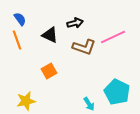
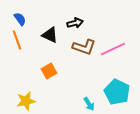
pink line: moved 12 px down
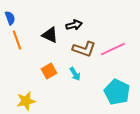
blue semicircle: moved 10 px left, 1 px up; rotated 16 degrees clockwise
black arrow: moved 1 px left, 2 px down
brown L-shape: moved 2 px down
cyan arrow: moved 14 px left, 30 px up
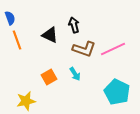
black arrow: rotated 91 degrees counterclockwise
orange square: moved 6 px down
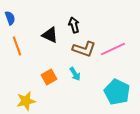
orange line: moved 6 px down
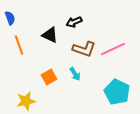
black arrow: moved 3 px up; rotated 98 degrees counterclockwise
orange line: moved 2 px right, 1 px up
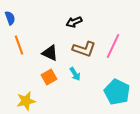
black triangle: moved 18 px down
pink line: moved 3 px up; rotated 40 degrees counterclockwise
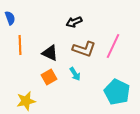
orange line: moved 1 px right; rotated 18 degrees clockwise
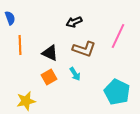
pink line: moved 5 px right, 10 px up
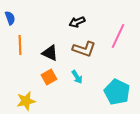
black arrow: moved 3 px right
cyan arrow: moved 2 px right, 3 px down
